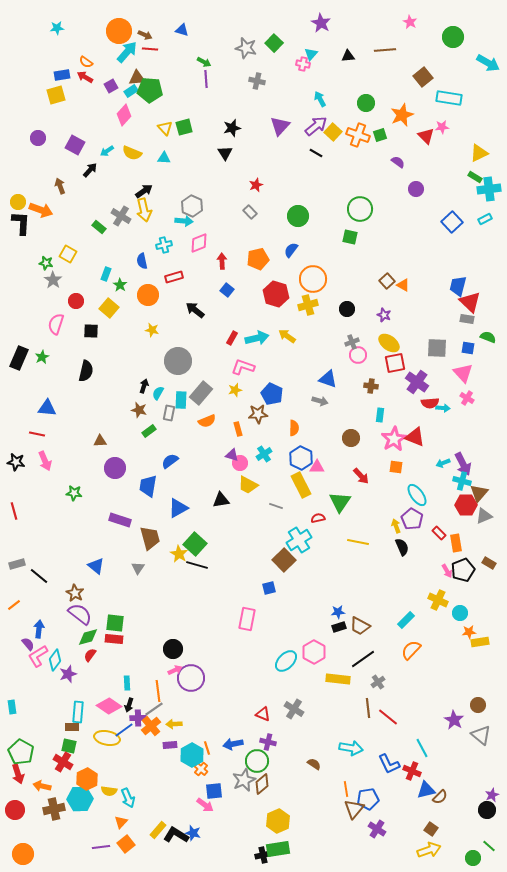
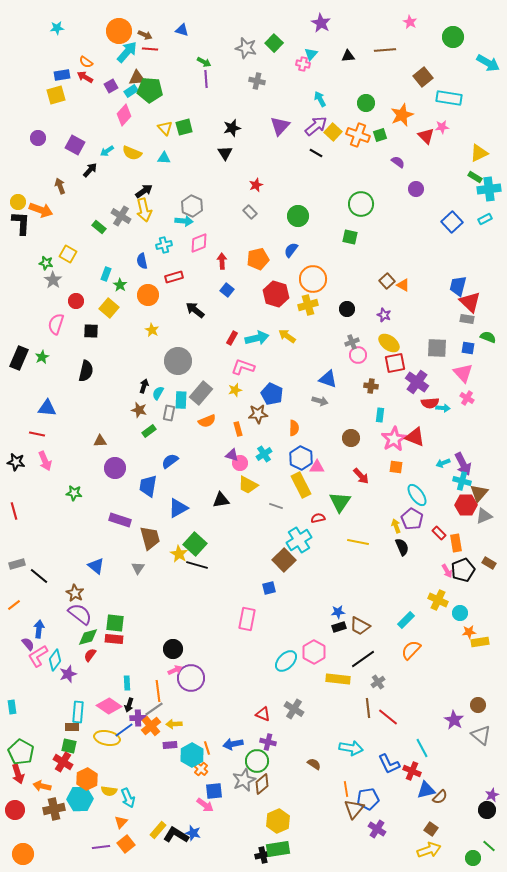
green circle at (360, 209): moved 1 px right, 5 px up
yellow star at (152, 330): rotated 16 degrees clockwise
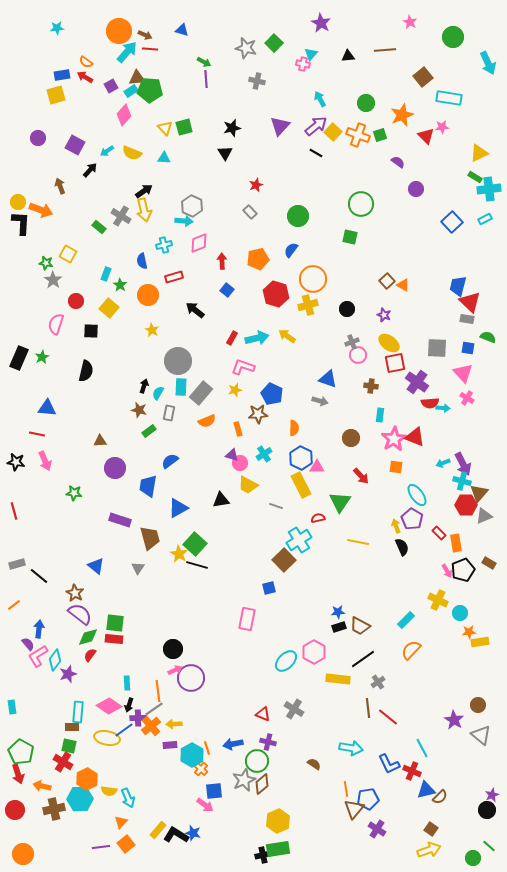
cyan arrow at (488, 63): rotated 35 degrees clockwise
cyan rectangle at (181, 400): moved 13 px up
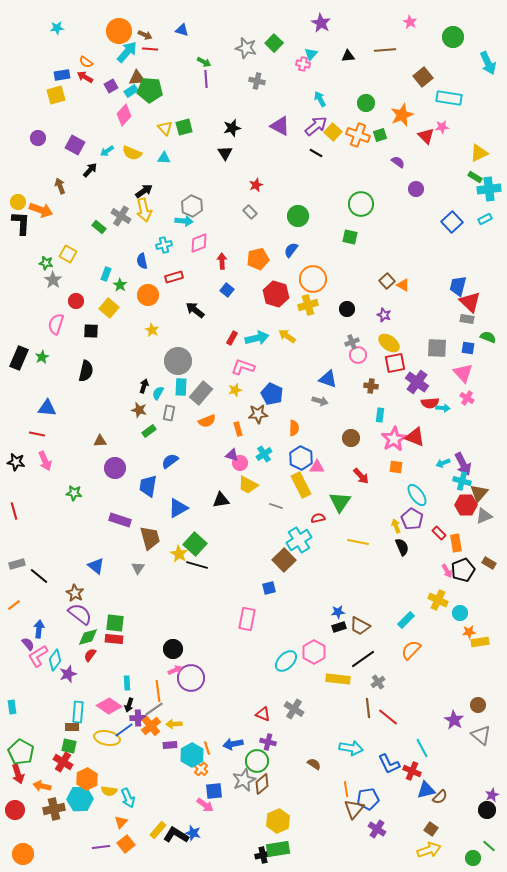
purple triangle at (280, 126): rotated 45 degrees counterclockwise
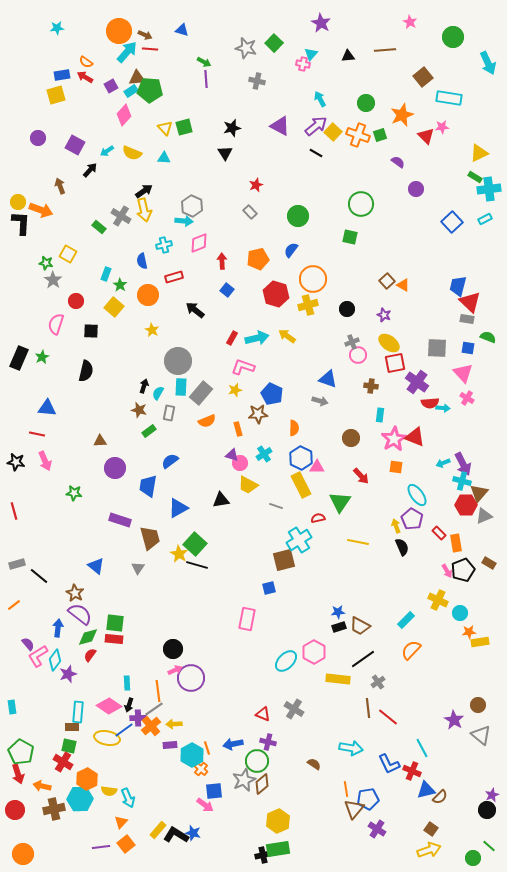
yellow square at (109, 308): moved 5 px right, 1 px up
brown square at (284, 560): rotated 30 degrees clockwise
blue arrow at (39, 629): moved 19 px right, 1 px up
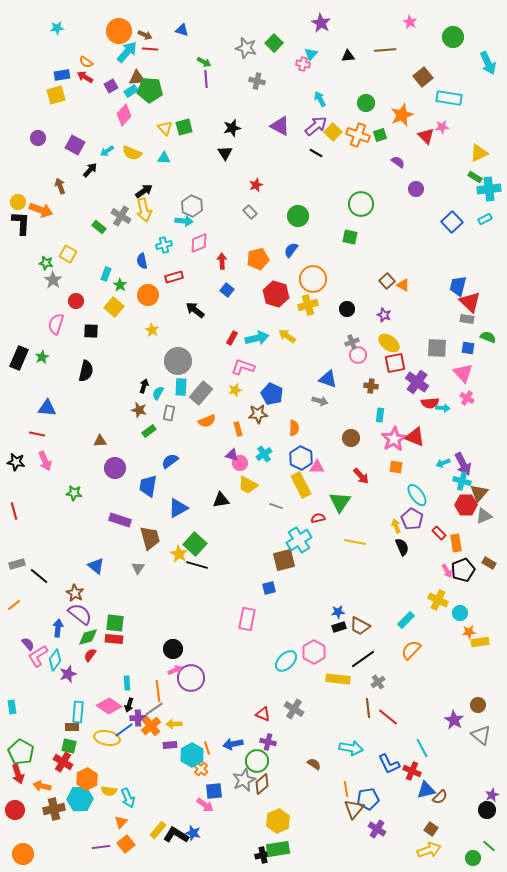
yellow line at (358, 542): moved 3 px left
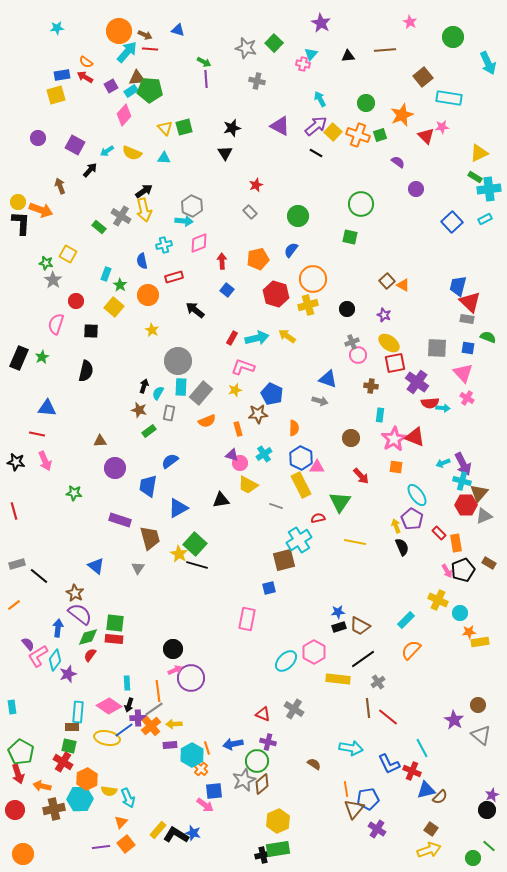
blue triangle at (182, 30): moved 4 px left
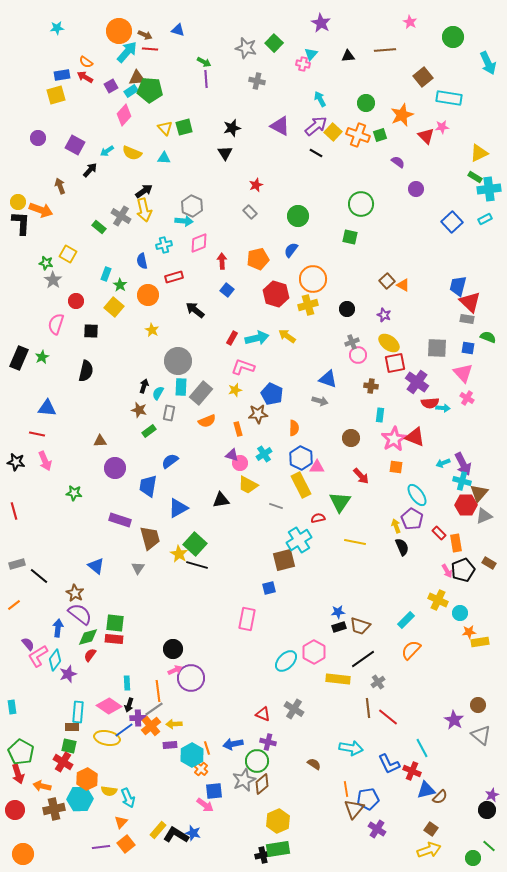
brown trapezoid at (360, 626): rotated 10 degrees counterclockwise
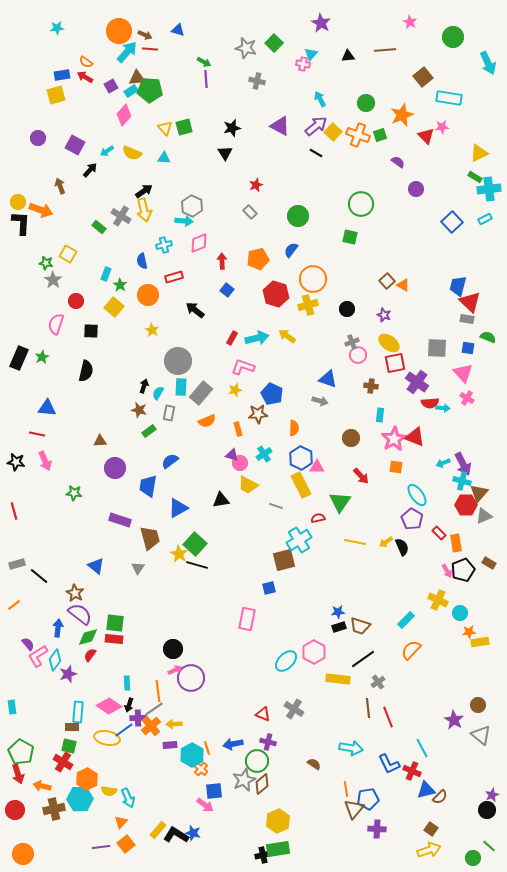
yellow arrow at (396, 526): moved 10 px left, 16 px down; rotated 104 degrees counterclockwise
red line at (388, 717): rotated 30 degrees clockwise
purple cross at (377, 829): rotated 30 degrees counterclockwise
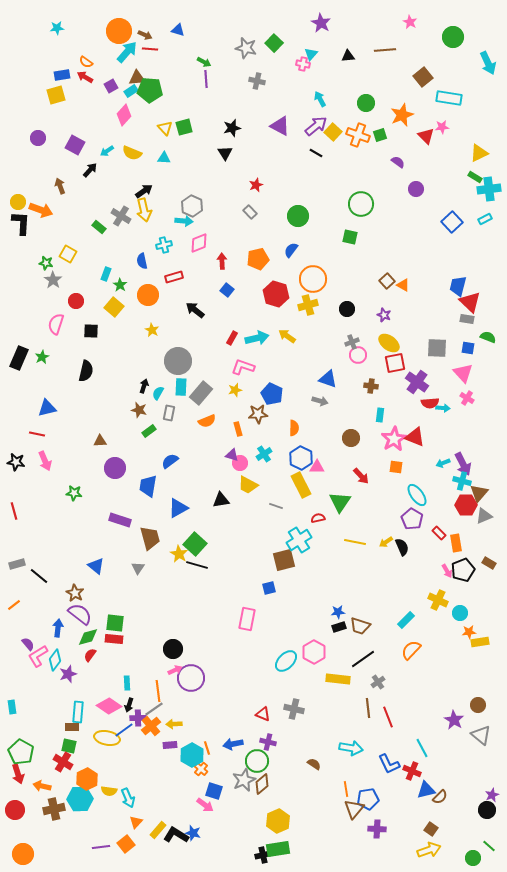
blue triangle at (47, 408): rotated 18 degrees counterclockwise
gray cross at (294, 709): rotated 18 degrees counterclockwise
blue square at (214, 791): rotated 24 degrees clockwise
orange triangle at (121, 822): moved 15 px right
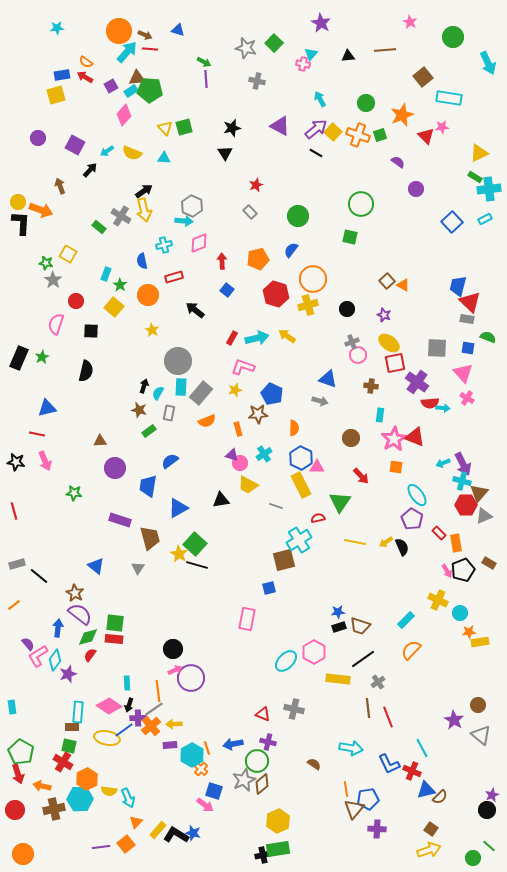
purple arrow at (316, 126): moved 3 px down
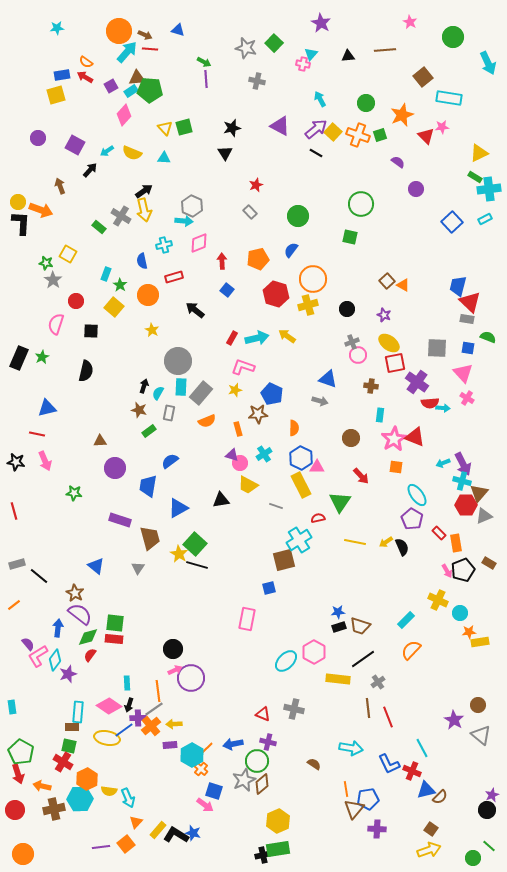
orange line at (207, 748): rotated 64 degrees clockwise
